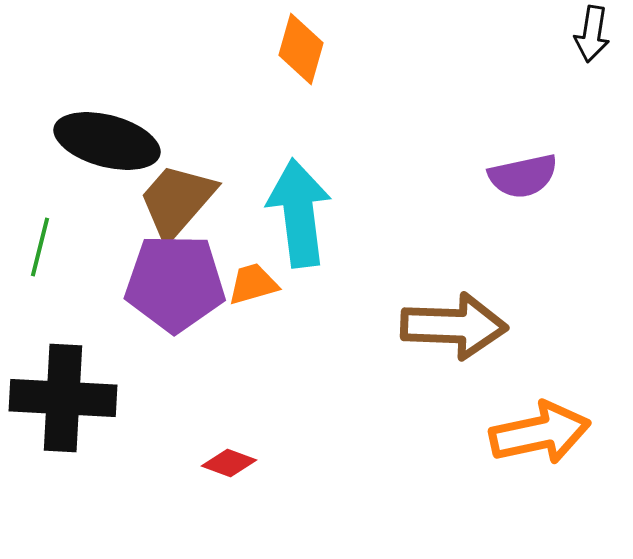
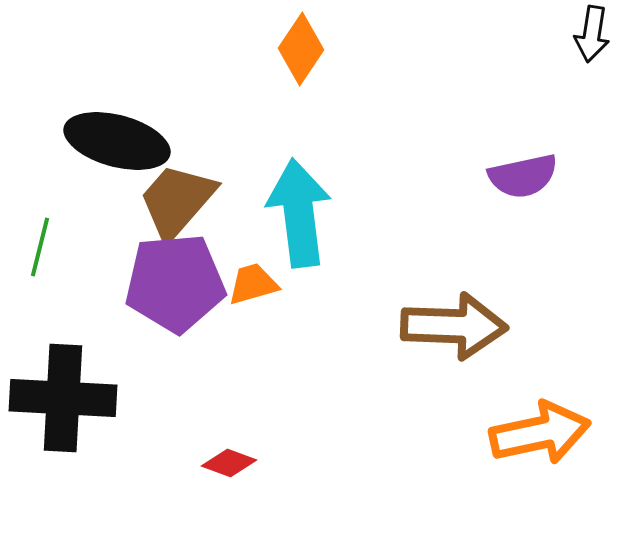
orange diamond: rotated 18 degrees clockwise
black ellipse: moved 10 px right
purple pentagon: rotated 6 degrees counterclockwise
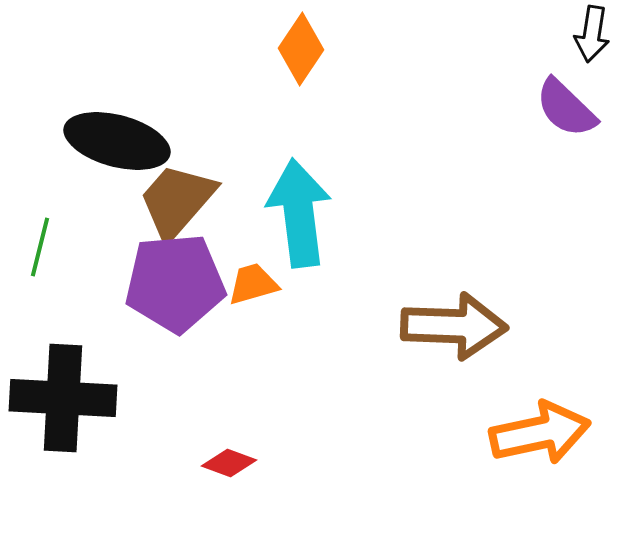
purple semicircle: moved 43 px right, 68 px up; rotated 56 degrees clockwise
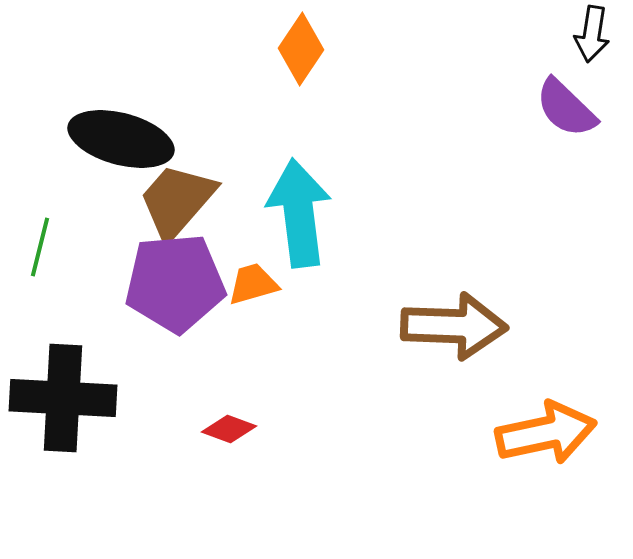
black ellipse: moved 4 px right, 2 px up
orange arrow: moved 6 px right
red diamond: moved 34 px up
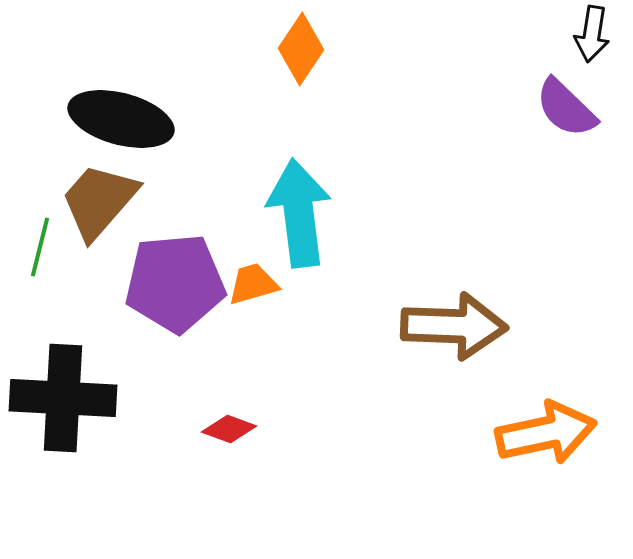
black ellipse: moved 20 px up
brown trapezoid: moved 78 px left
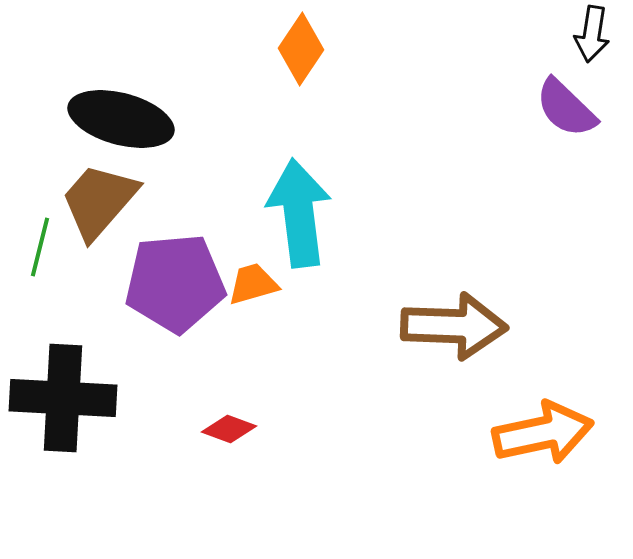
orange arrow: moved 3 px left
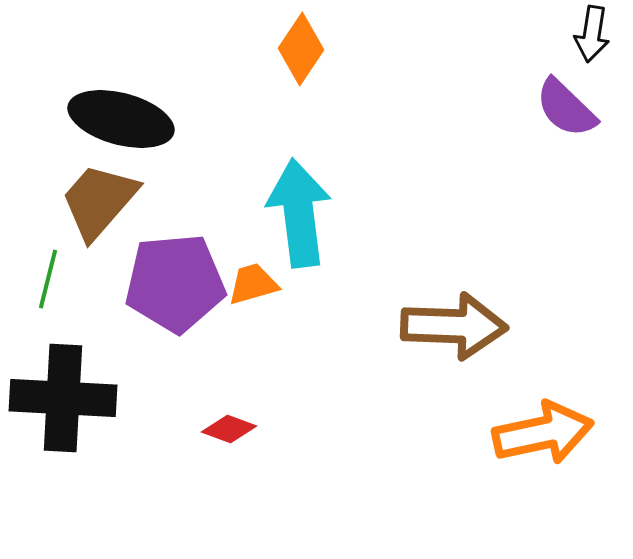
green line: moved 8 px right, 32 px down
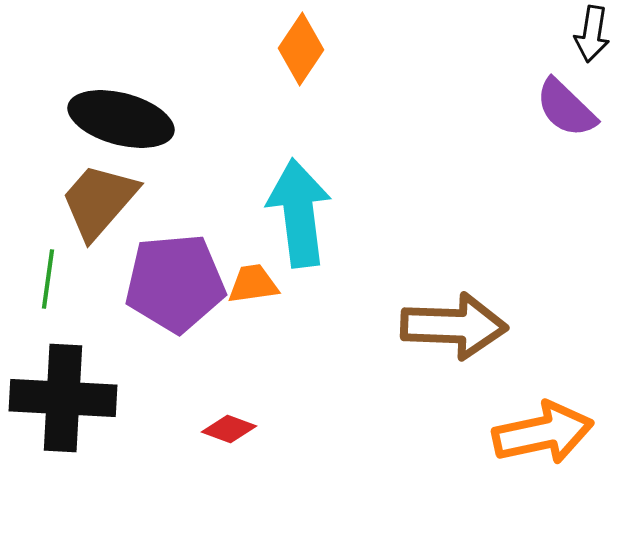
green line: rotated 6 degrees counterclockwise
orange trapezoid: rotated 8 degrees clockwise
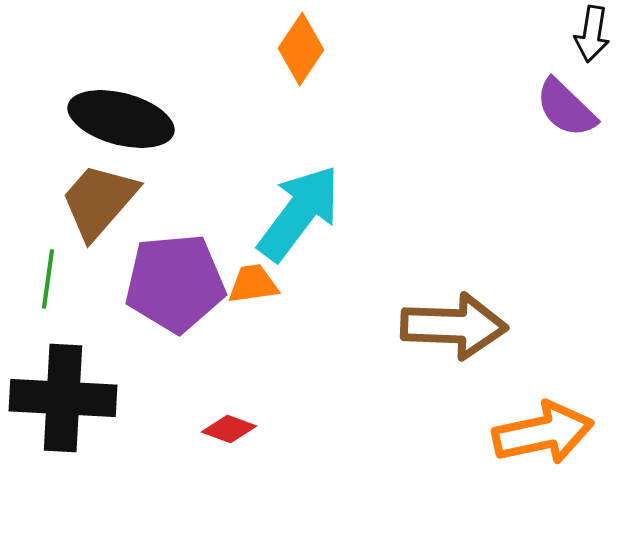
cyan arrow: rotated 44 degrees clockwise
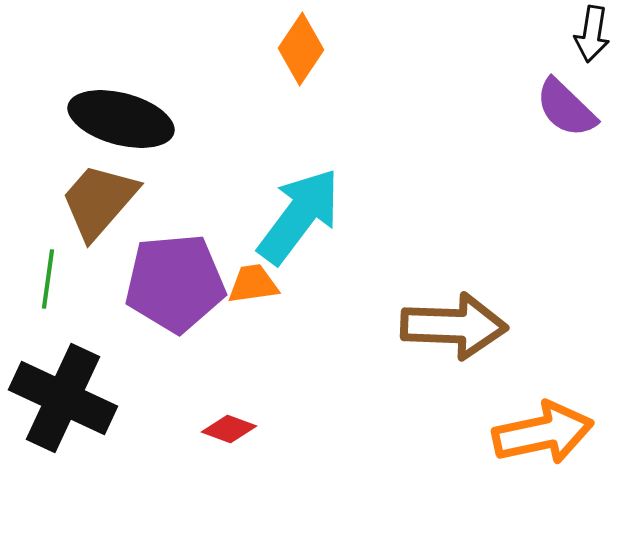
cyan arrow: moved 3 px down
black cross: rotated 22 degrees clockwise
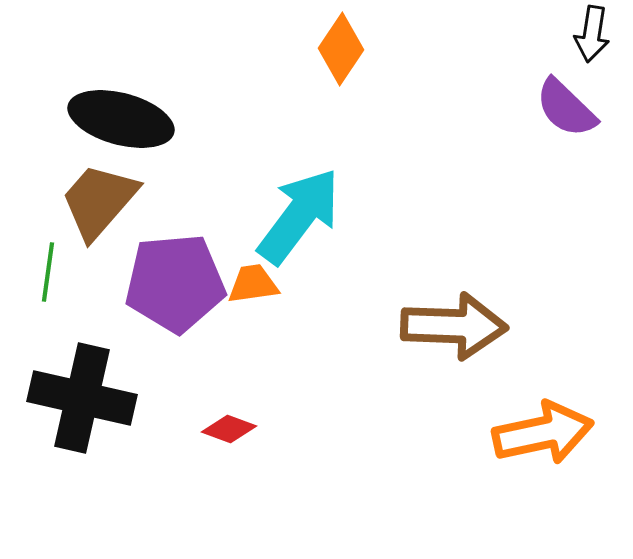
orange diamond: moved 40 px right
green line: moved 7 px up
black cross: moved 19 px right; rotated 12 degrees counterclockwise
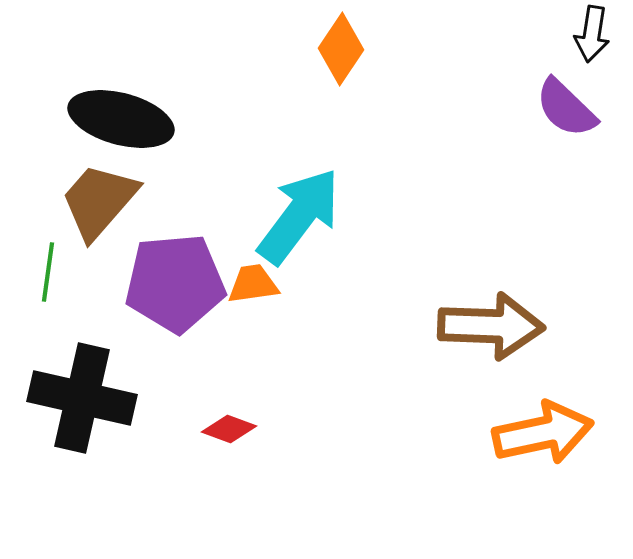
brown arrow: moved 37 px right
